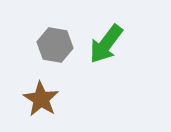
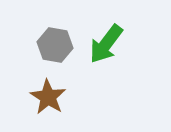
brown star: moved 7 px right, 2 px up
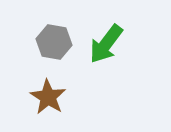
gray hexagon: moved 1 px left, 3 px up
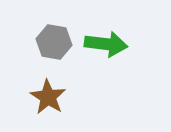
green arrow: rotated 120 degrees counterclockwise
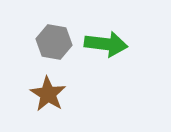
brown star: moved 3 px up
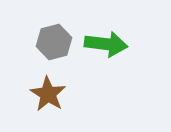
gray hexagon: rotated 24 degrees counterclockwise
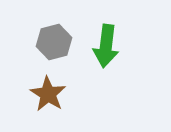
green arrow: moved 2 px down; rotated 90 degrees clockwise
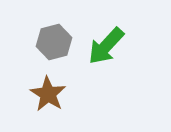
green arrow: rotated 36 degrees clockwise
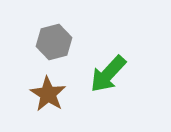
green arrow: moved 2 px right, 28 px down
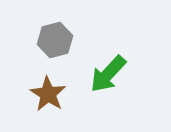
gray hexagon: moved 1 px right, 2 px up
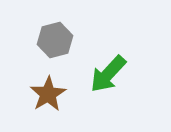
brown star: rotated 9 degrees clockwise
